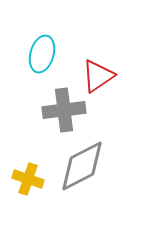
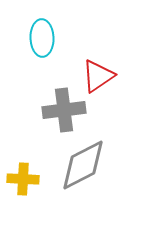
cyan ellipse: moved 16 px up; rotated 18 degrees counterclockwise
gray diamond: moved 1 px right, 1 px up
yellow cross: moved 5 px left; rotated 16 degrees counterclockwise
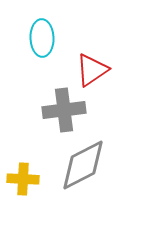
red triangle: moved 6 px left, 6 px up
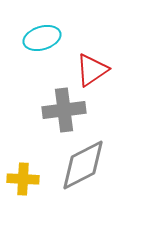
cyan ellipse: rotated 75 degrees clockwise
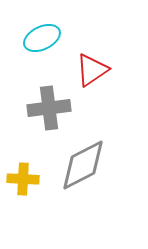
cyan ellipse: rotated 9 degrees counterclockwise
gray cross: moved 15 px left, 2 px up
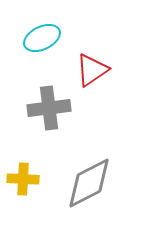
gray diamond: moved 6 px right, 18 px down
